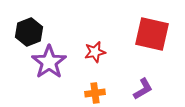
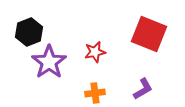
red square: moved 3 px left; rotated 9 degrees clockwise
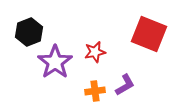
purple star: moved 6 px right
purple L-shape: moved 18 px left, 4 px up
orange cross: moved 2 px up
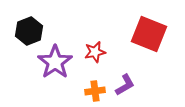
black hexagon: moved 1 px up
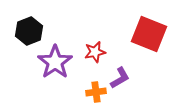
purple L-shape: moved 5 px left, 7 px up
orange cross: moved 1 px right, 1 px down
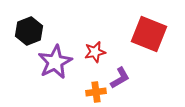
purple star: rotated 8 degrees clockwise
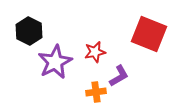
black hexagon: rotated 12 degrees counterclockwise
purple L-shape: moved 1 px left, 2 px up
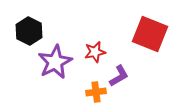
red square: moved 1 px right
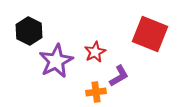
red star: rotated 15 degrees counterclockwise
purple star: moved 1 px right, 1 px up
